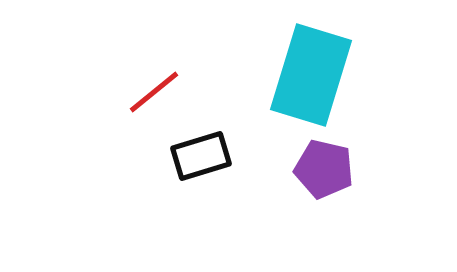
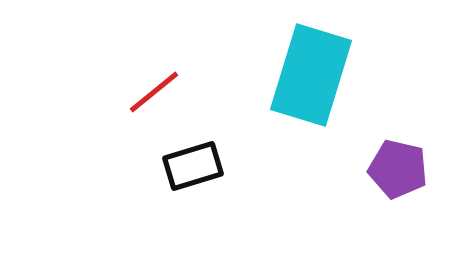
black rectangle: moved 8 px left, 10 px down
purple pentagon: moved 74 px right
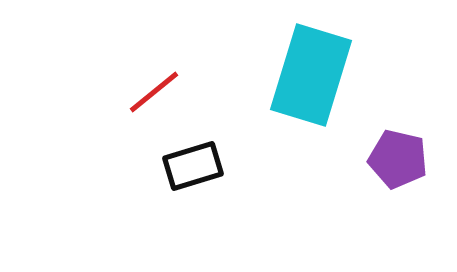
purple pentagon: moved 10 px up
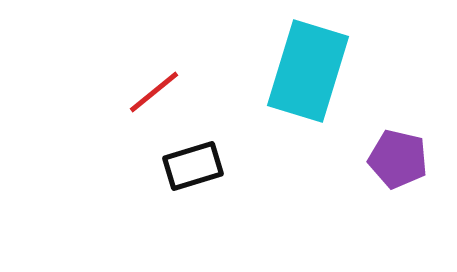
cyan rectangle: moved 3 px left, 4 px up
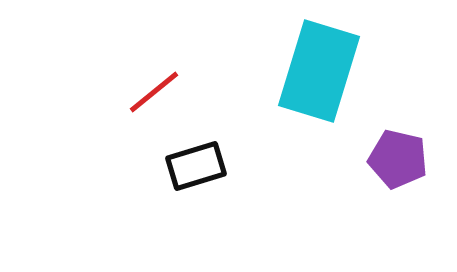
cyan rectangle: moved 11 px right
black rectangle: moved 3 px right
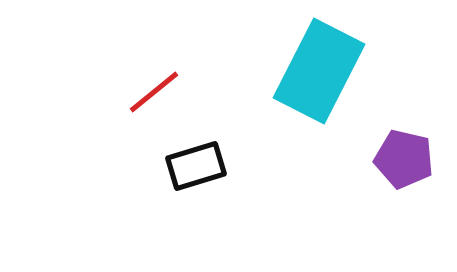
cyan rectangle: rotated 10 degrees clockwise
purple pentagon: moved 6 px right
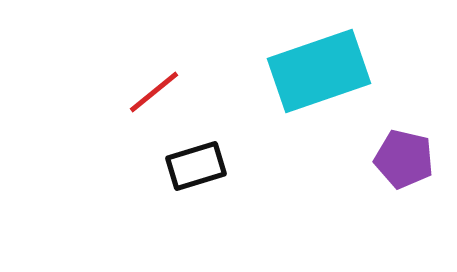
cyan rectangle: rotated 44 degrees clockwise
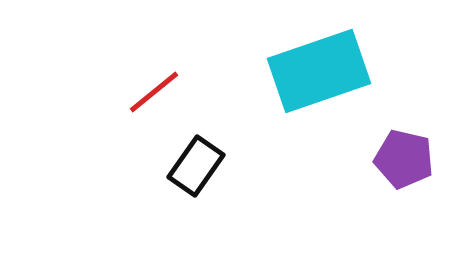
black rectangle: rotated 38 degrees counterclockwise
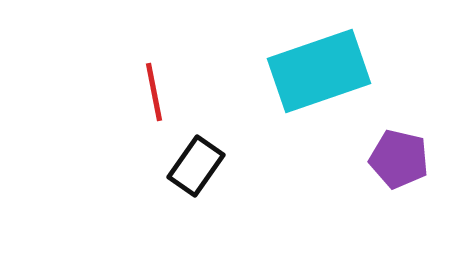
red line: rotated 62 degrees counterclockwise
purple pentagon: moved 5 px left
